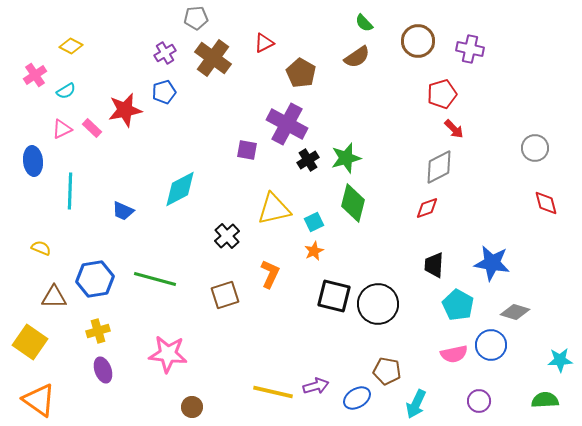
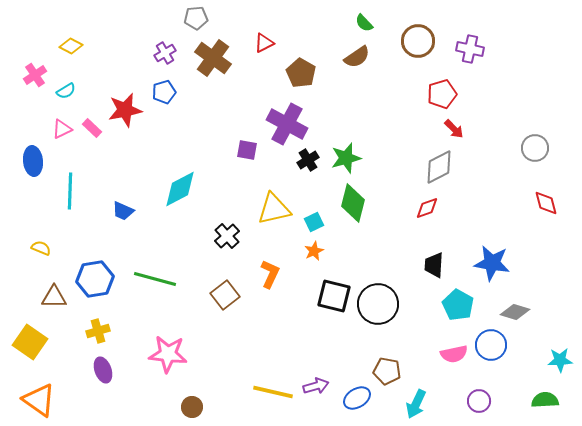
brown square at (225, 295): rotated 20 degrees counterclockwise
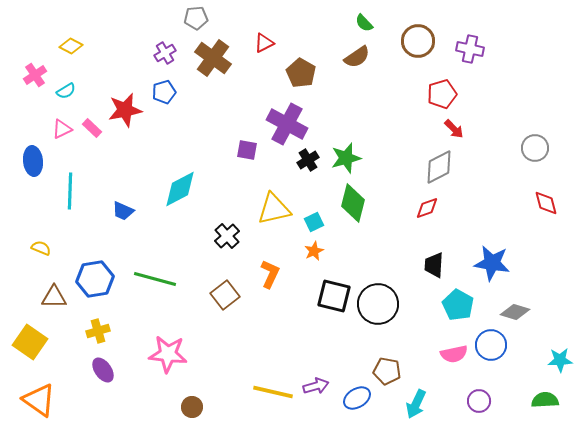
purple ellipse at (103, 370): rotated 15 degrees counterclockwise
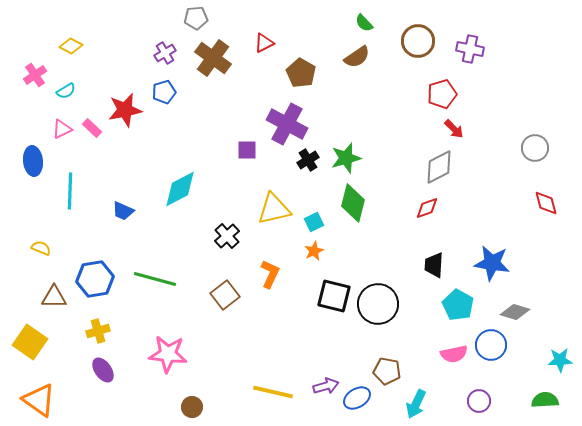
purple square at (247, 150): rotated 10 degrees counterclockwise
purple arrow at (316, 386): moved 10 px right
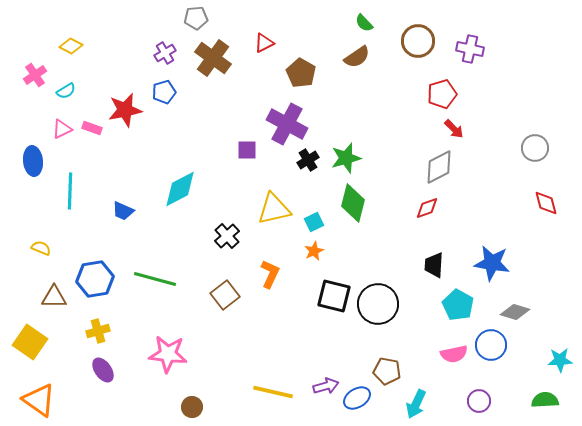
pink rectangle at (92, 128): rotated 24 degrees counterclockwise
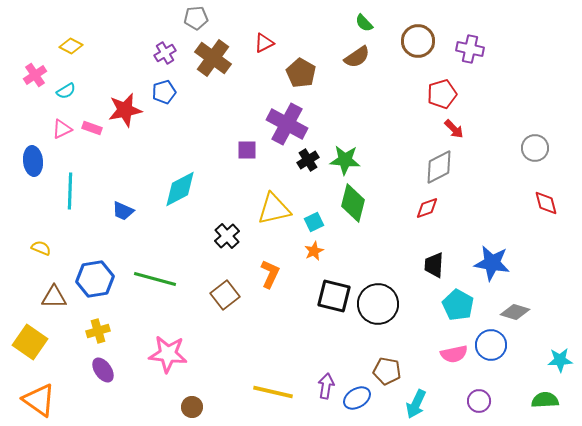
green star at (346, 158): moved 1 px left, 2 px down; rotated 20 degrees clockwise
purple arrow at (326, 386): rotated 65 degrees counterclockwise
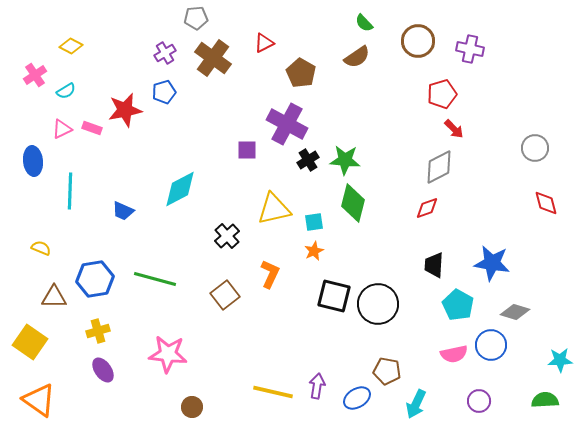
cyan square at (314, 222): rotated 18 degrees clockwise
purple arrow at (326, 386): moved 9 px left
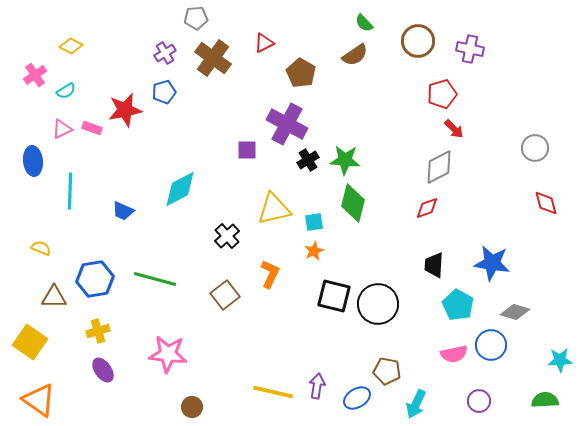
brown semicircle at (357, 57): moved 2 px left, 2 px up
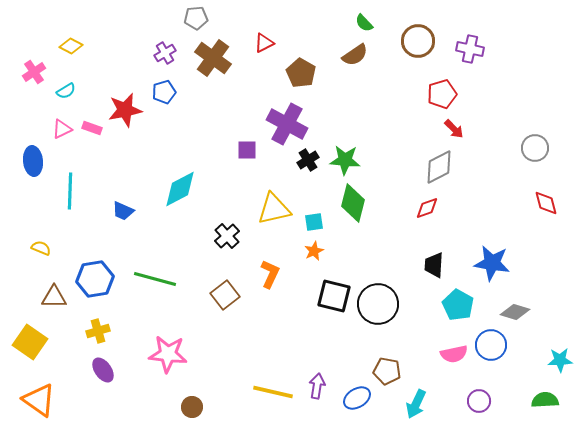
pink cross at (35, 75): moved 1 px left, 3 px up
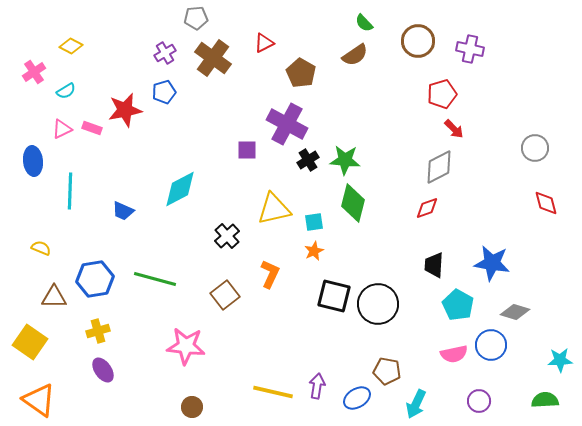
pink star at (168, 354): moved 18 px right, 8 px up
